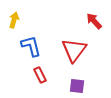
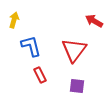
red arrow: rotated 18 degrees counterclockwise
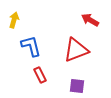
red arrow: moved 4 px left, 1 px up
red triangle: moved 2 px right; rotated 32 degrees clockwise
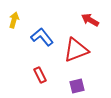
blue L-shape: moved 11 px right, 9 px up; rotated 25 degrees counterclockwise
purple square: rotated 21 degrees counterclockwise
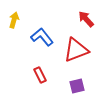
red arrow: moved 4 px left, 1 px up; rotated 18 degrees clockwise
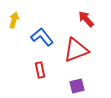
red rectangle: moved 5 px up; rotated 14 degrees clockwise
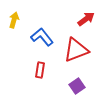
red arrow: rotated 96 degrees clockwise
red rectangle: rotated 21 degrees clockwise
purple square: rotated 21 degrees counterclockwise
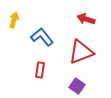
red arrow: rotated 126 degrees counterclockwise
red triangle: moved 5 px right, 2 px down
purple square: rotated 21 degrees counterclockwise
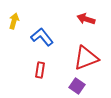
yellow arrow: moved 1 px down
red triangle: moved 5 px right, 6 px down
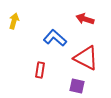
red arrow: moved 1 px left
blue L-shape: moved 13 px right, 1 px down; rotated 10 degrees counterclockwise
red triangle: rotated 48 degrees clockwise
purple square: rotated 21 degrees counterclockwise
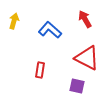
red arrow: rotated 42 degrees clockwise
blue L-shape: moved 5 px left, 8 px up
red triangle: moved 1 px right
